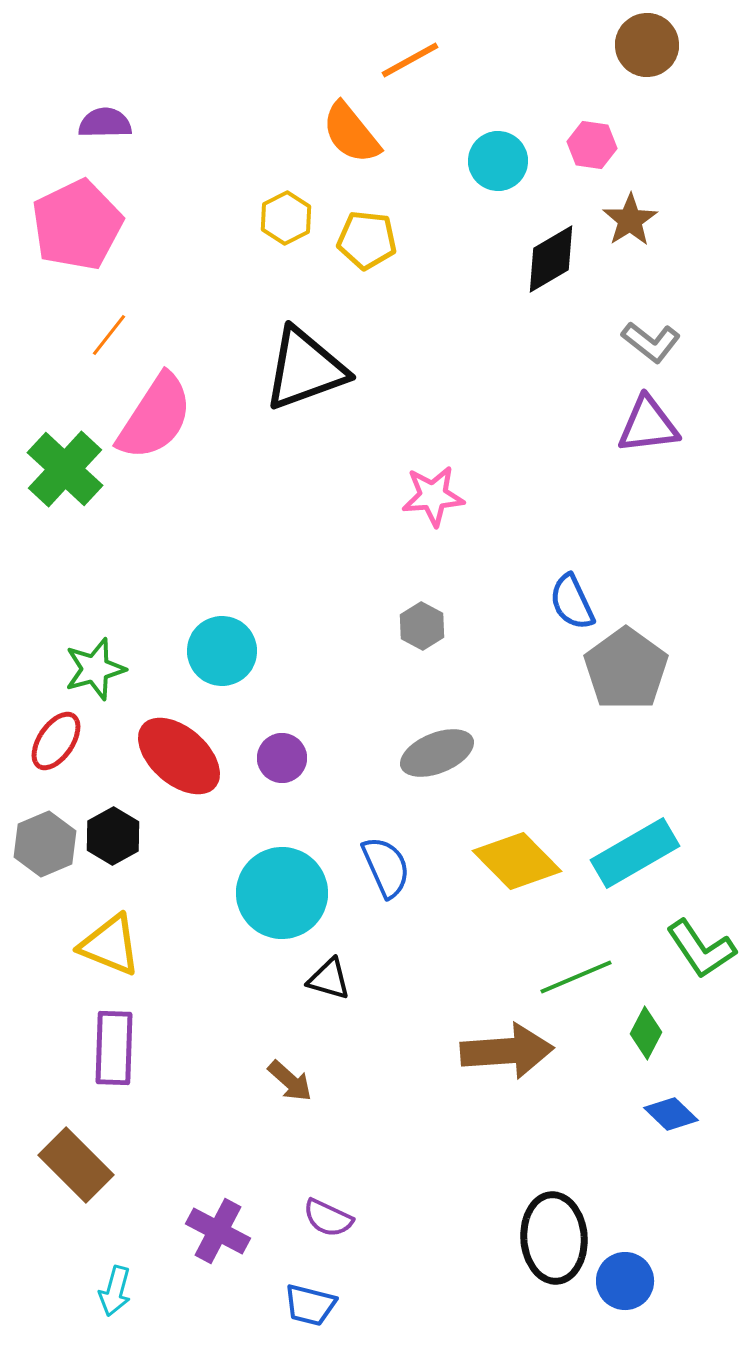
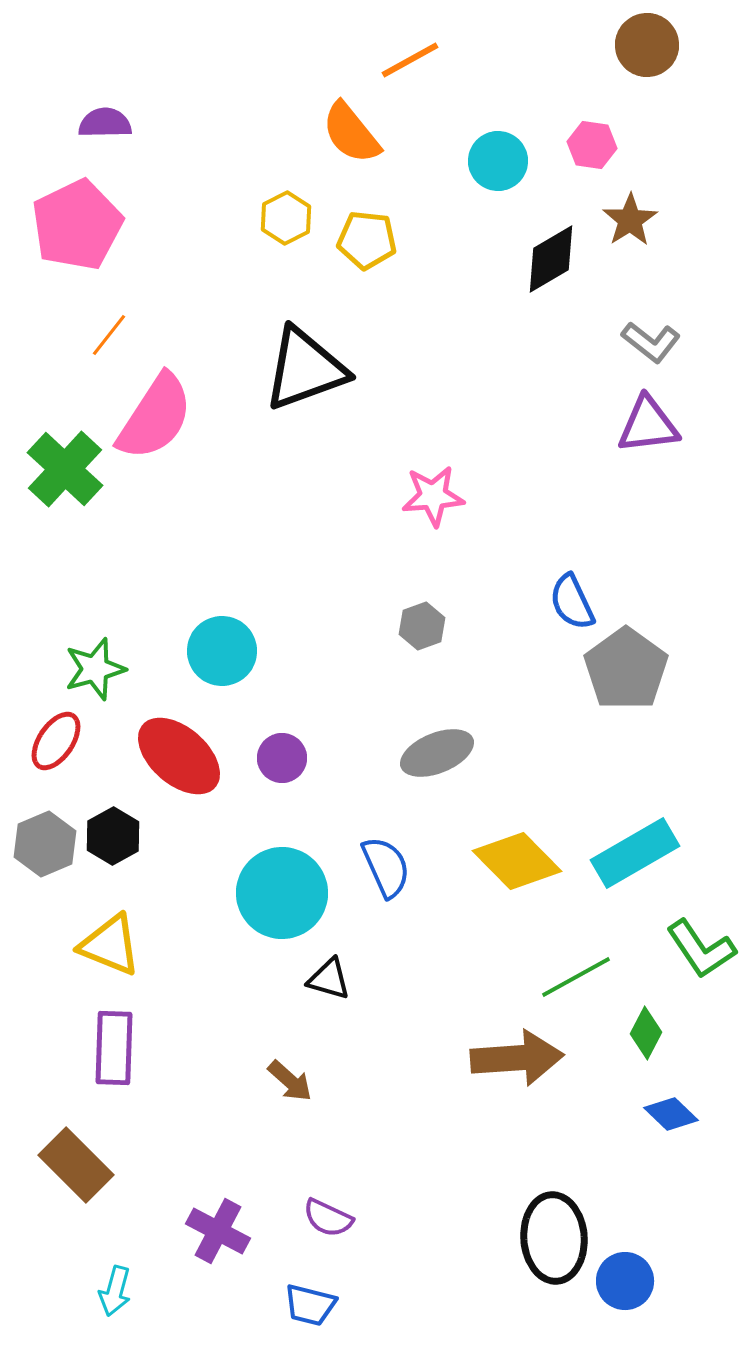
gray hexagon at (422, 626): rotated 12 degrees clockwise
green line at (576, 977): rotated 6 degrees counterclockwise
brown arrow at (507, 1051): moved 10 px right, 7 px down
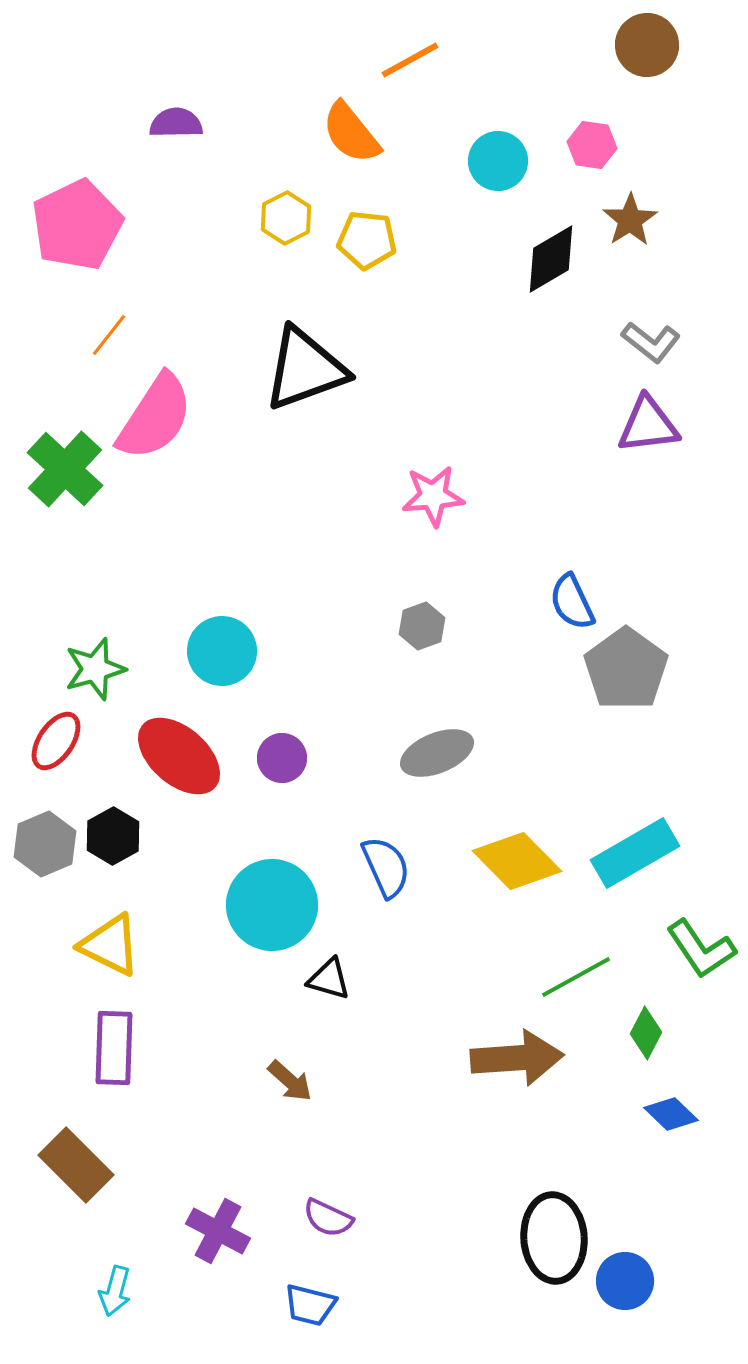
purple semicircle at (105, 123): moved 71 px right
cyan circle at (282, 893): moved 10 px left, 12 px down
yellow triangle at (110, 945): rotated 4 degrees clockwise
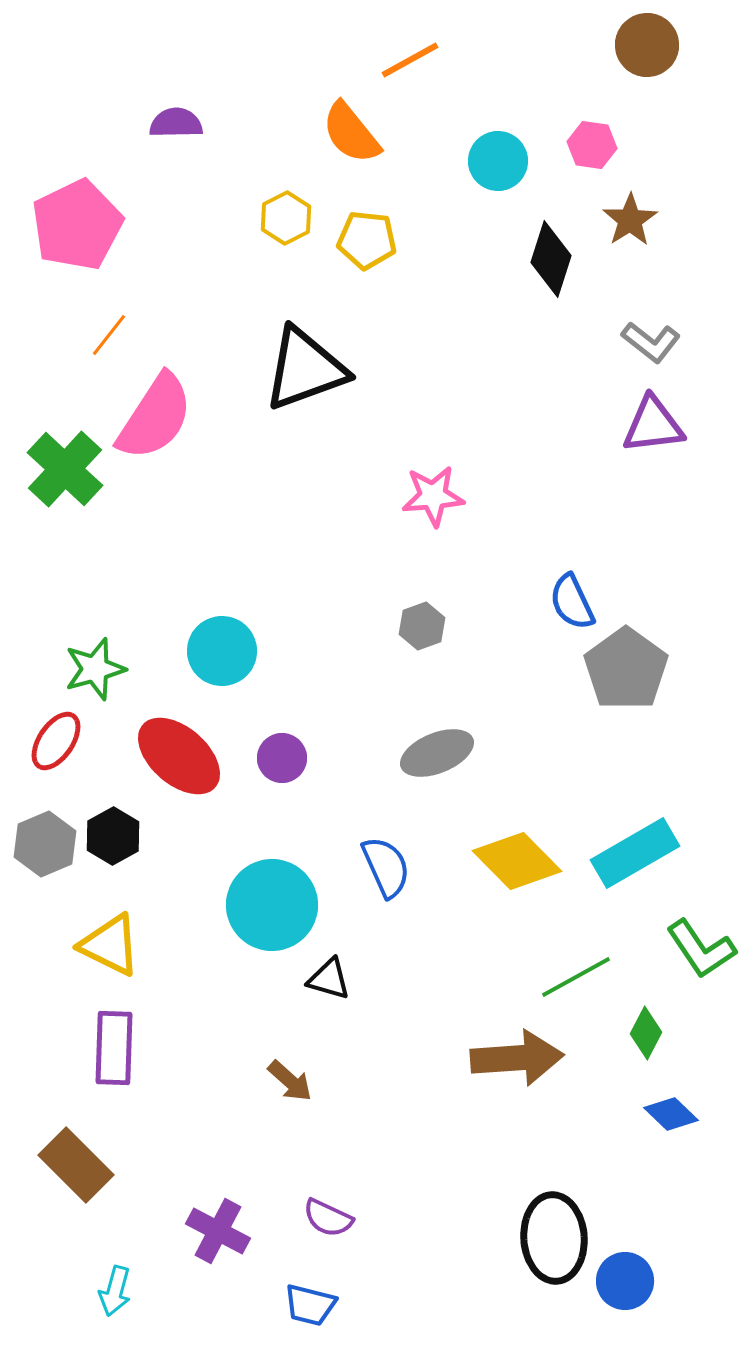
black diamond at (551, 259): rotated 42 degrees counterclockwise
purple triangle at (648, 425): moved 5 px right
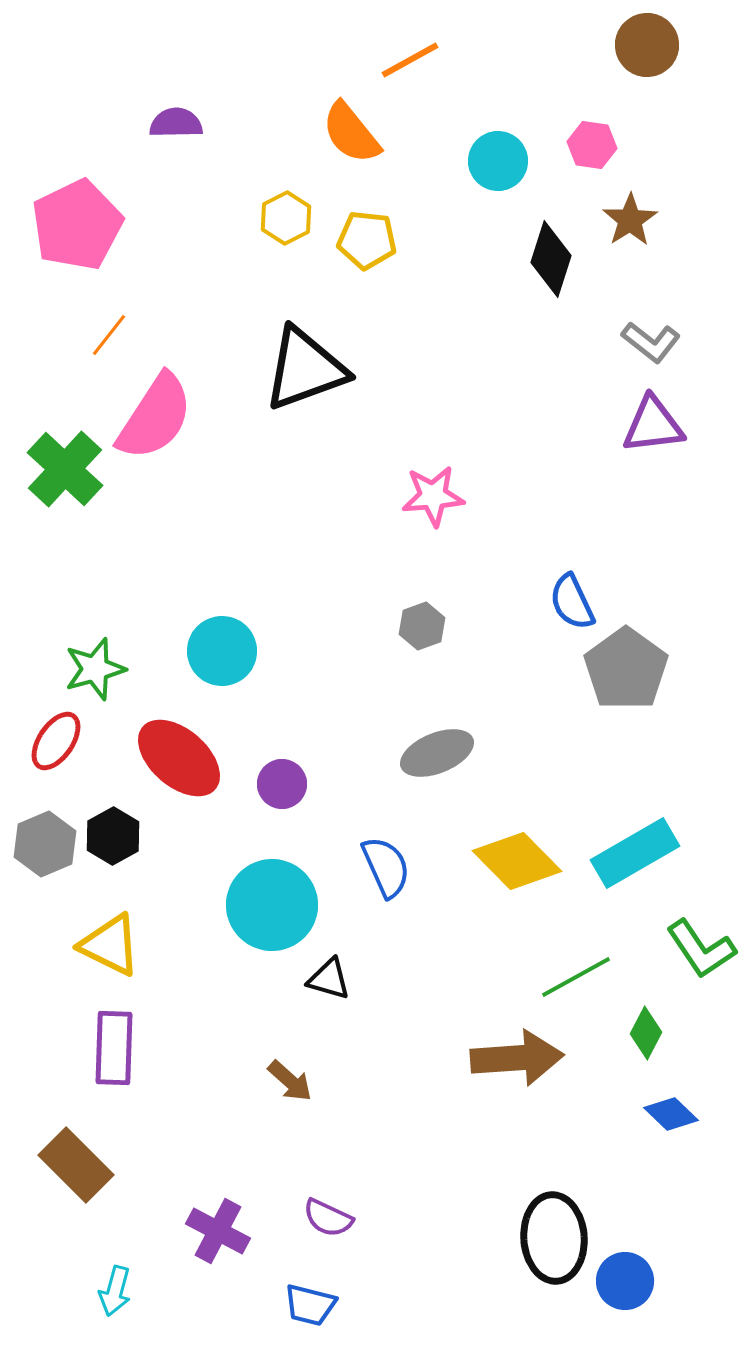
red ellipse at (179, 756): moved 2 px down
purple circle at (282, 758): moved 26 px down
